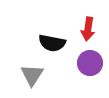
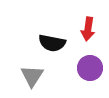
purple circle: moved 5 px down
gray triangle: moved 1 px down
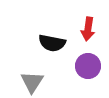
purple circle: moved 2 px left, 2 px up
gray triangle: moved 6 px down
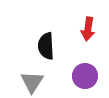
black semicircle: moved 6 px left, 3 px down; rotated 76 degrees clockwise
purple circle: moved 3 px left, 10 px down
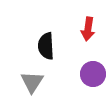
purple circle: moved 8 px right, 2 px up
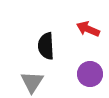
red arrow: rotated 105 degrees clockwise
purple circle: moved 3 px left
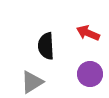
red arrow: moved 4 px down
gray triangle: rotated 25 degrees clockwise
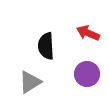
purple circle: moved 3 px left
gray triangle: moved 2 px left
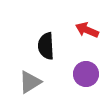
red arrow: moved 1 px left, 3 px up
purple circle: moved 1 px left
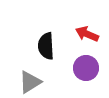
red arrow: moved 4 px down
purple circle: moved 6 px up
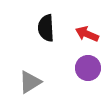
black semicircle: moved 18 px up
purple circle: moved 2 px right
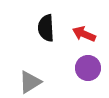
red arrow: moved 3 px left
